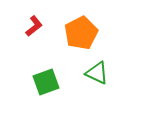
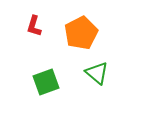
red L-shape: rotated 145 degrees clockwise
green triangle: rotated 15 degrees clockwise
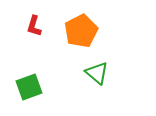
orange pentagon: moved 2 px up
green square: moved 17 px left, 5 px down
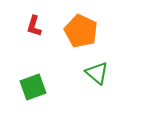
orange pentagon: rotated 20 degrees counterclockwise
green square: moved 4 px right
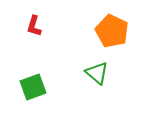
orange pentagon: moved 31 px right
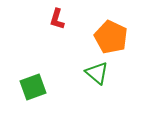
red L-shape: moved 23 px right, 7 px up
orange pentagon: moved 1 px left, 6 px down
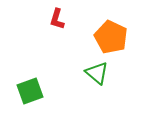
green square: moved 3 px left, 4 px down
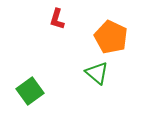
green square: rotated 16 degrees counterclockwise
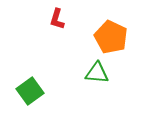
green triangle: rotated 35 degrees counterclockwise
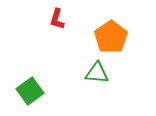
orange pentagon: rotated 12 degrees clockwise
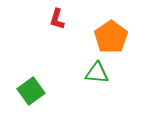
green square: moved 1 px right
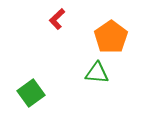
red L-shape: rotated 30 degrees clockwise
green square: moved 2 px down
